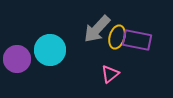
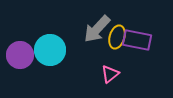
purple circle: moved 3 px right, 4 px up
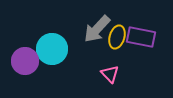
purple rectangle: moved 4 px right, 3 px up
cyan circle: moved 2 px right, 1 px up
purple circle: moved 5 px right, 6 px down
pink triangle: rotated 36 degrees counterclockwise
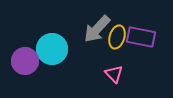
pink triangle: moved 4 px right
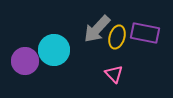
purple rectangle: moved 4 px right, 4 px up
cyan circle: moved 2 px right, 1 px down
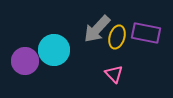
purple rectangle: moved 1 px right
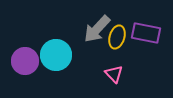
cyan circle: moved 2 px right, 5 px down
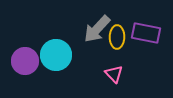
yellow ellipse: rotated 15 degrees counterclockwise
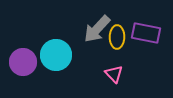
purple circle: moved 2 px left, 1 px down
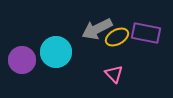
gray arrow: rotated 20 degrees clockwise
yellow ellipse: rotated 60 degrees clockwise
cyan circle: moved 3 px up
purple circle: moved 1 px left, 2 px up
